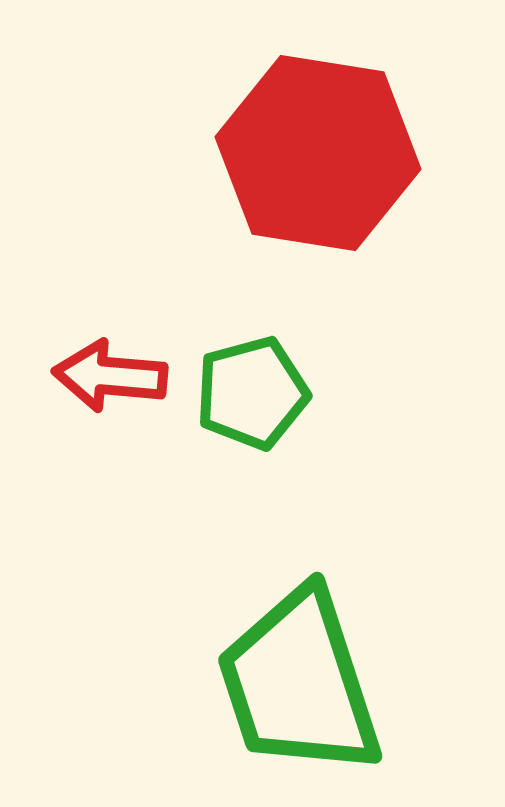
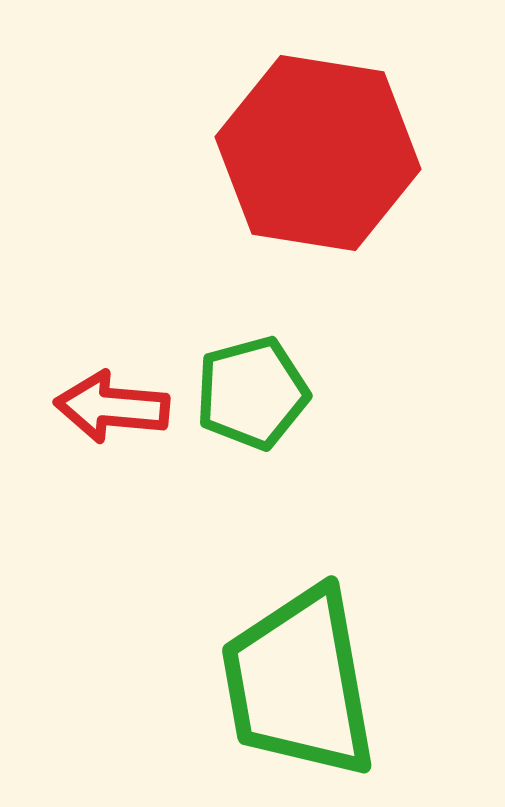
red arrow: moved 2 px right, 31 px down
green trapezoid: rotated 8 degrees clockwise
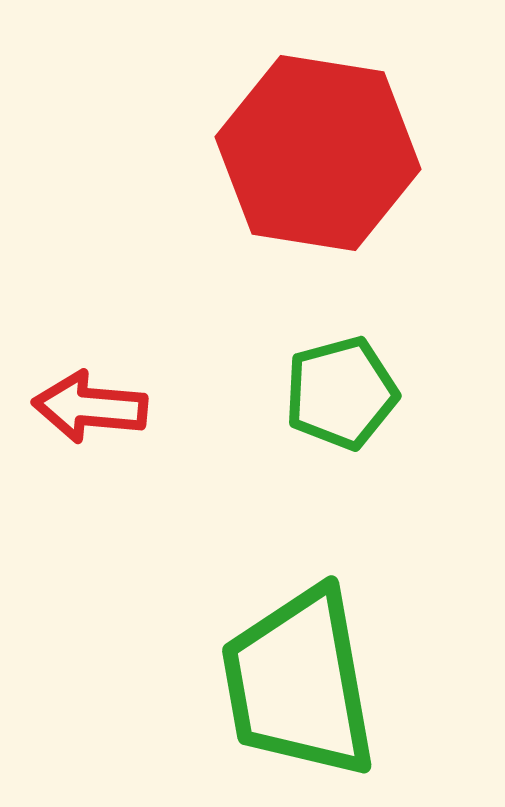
green pentagon: moved 89 px right
red arrow: moved 22 px left
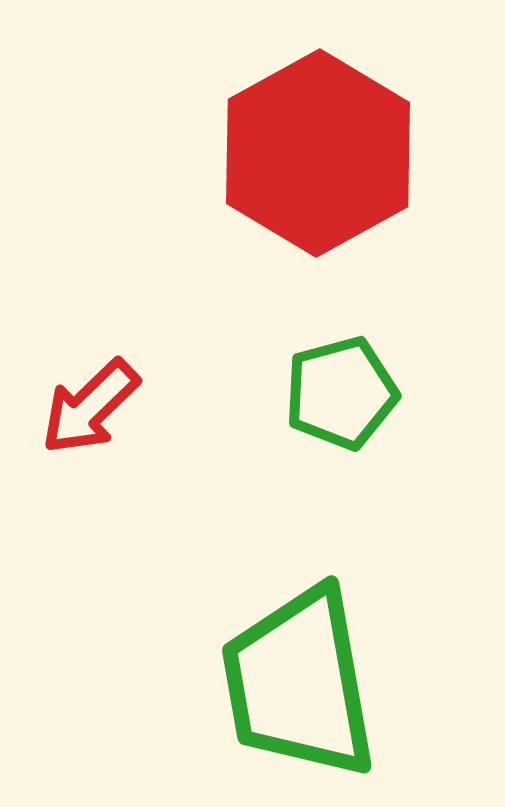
red hexagon: rotated 22 degrees clockwise
red arrow: rotated 49 degrees counterclockwise
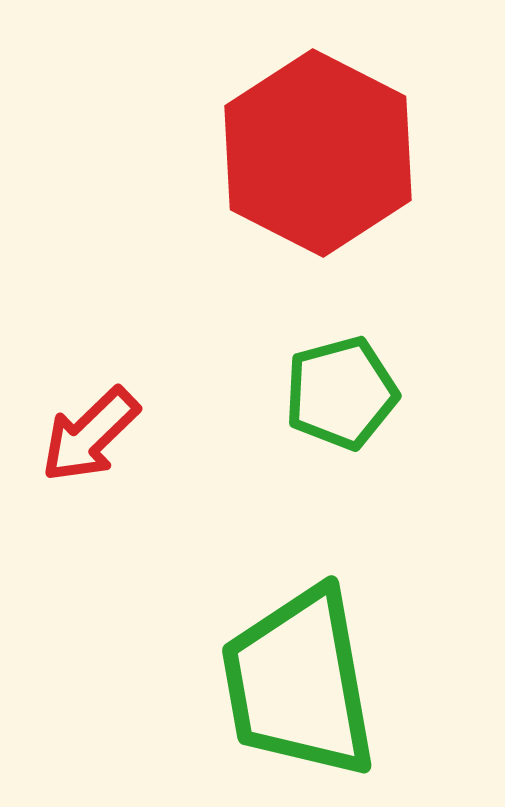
red hexagon: rotated 4 degrees counterclockwise
red arrow: moved 28 px down
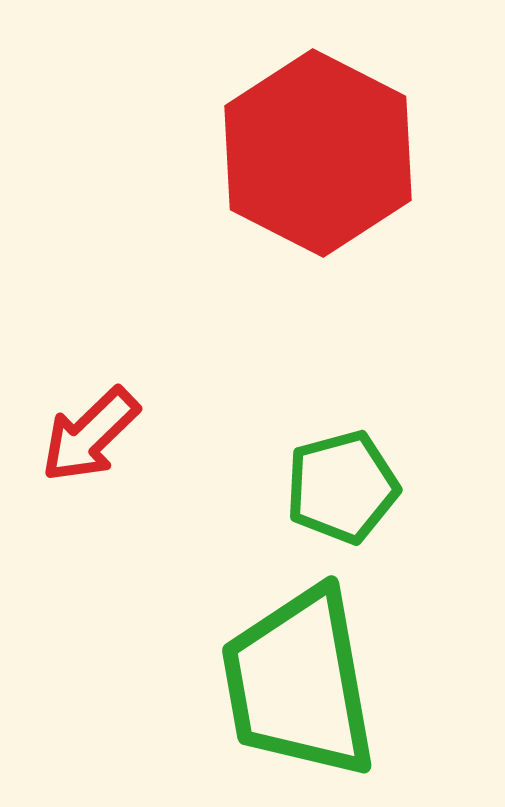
green pentagon: moved 1 px right, 94 px down
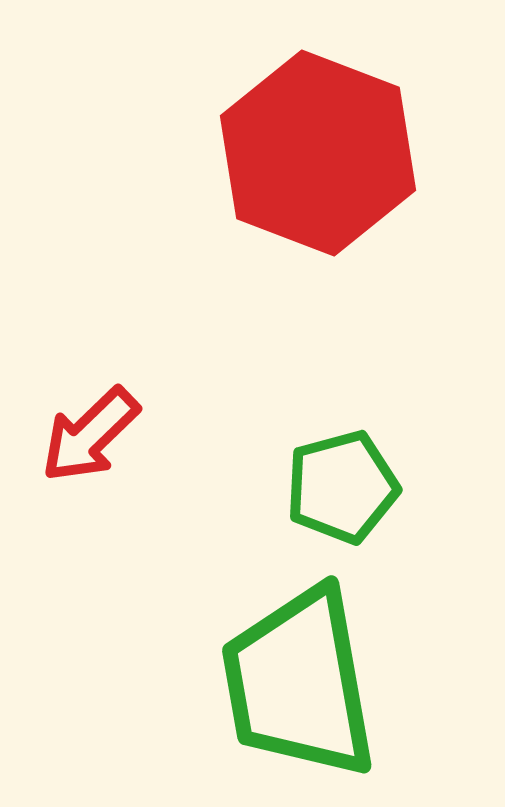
red hexagon: rotated 6 degrees counterclockwise
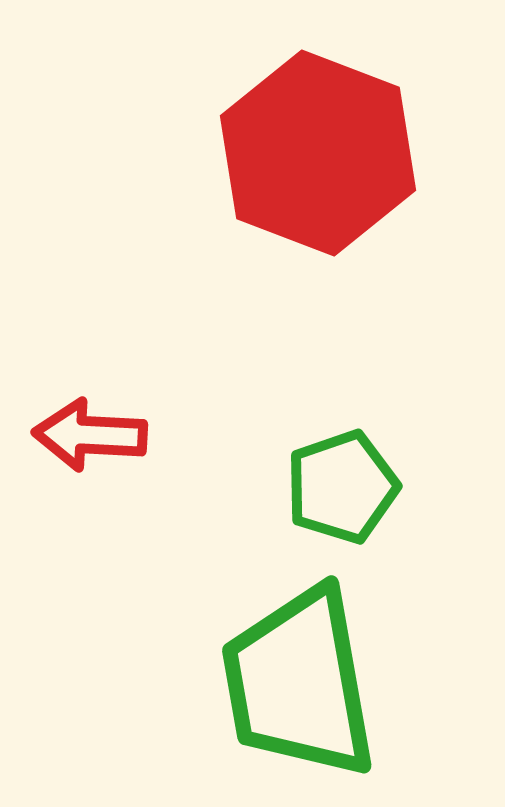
red arrow: rotated 47 degrees clockwise
green pentagon: rotated 4 degrees counterclockwise
